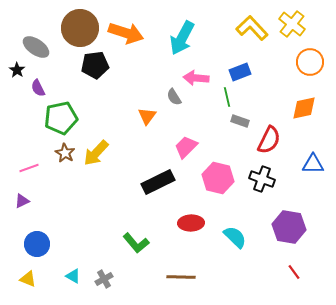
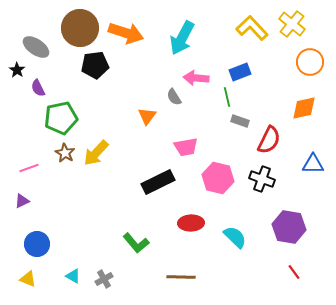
pink trapezoid: rotated 145 degrees counterclockwise
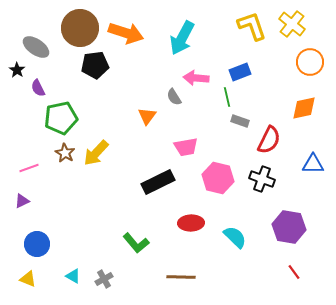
yellow L-shape: moved 2 px up; rotated 24 degrees clockwise
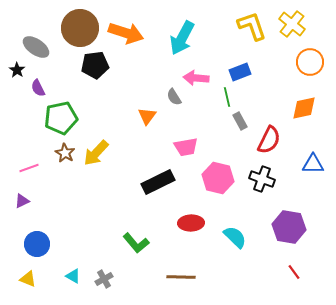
gray rectangle: rotated 42 degrees clockwise
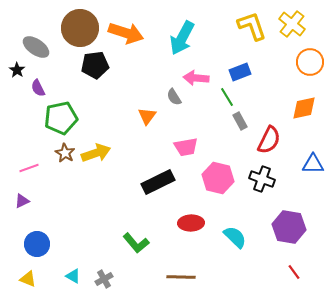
green line: rotated 18 degrees counterclockwise
yellow arrow: rotated 152 degrees counterclockwise
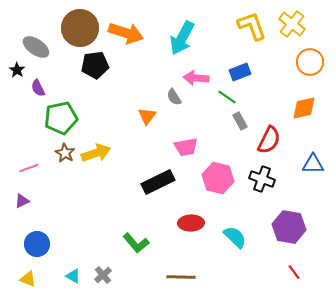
green line: rotated 24 degrees counterclockwise
gray cross: moved 1 px left, 4 px up; rotated 12 degrees counterclockwise
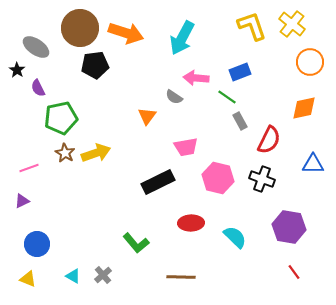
gray semicircle: rotated 24 degrees counterclockwise
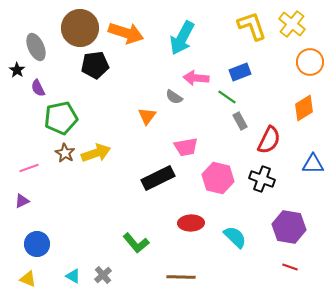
gray ellipse: rotated 32 degrees clockwise
orange diamond: rotated 20 degrees counterclockwise
black rectangle: moved 4 px up
red line: moved 4 px left, 5 px up; rotated 35 degrees counterclockwise
